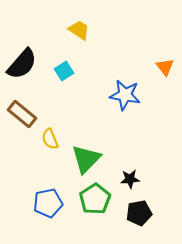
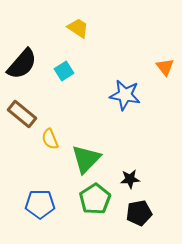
yellow trapezoid: moved 1 px left, 2 px up
blue pentagon: moved 8 px left, 1 px down; rotated 12 degrees clockwise
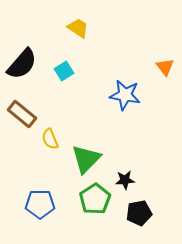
black star: moved 5 px left, 1 px down
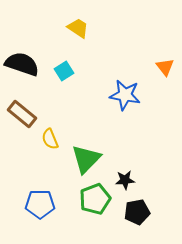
black semicircle: rotated 112 degrees counterclockwise
green pentagon: rotated 12 degrees clockwise
black pentagon: moved 2 px left, 1 px up
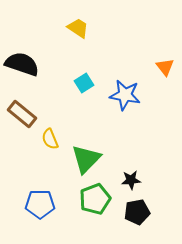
cyan square: moved 20 px right, 12 px down
black star: moved 6 px right
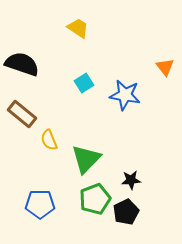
yellow semicircle: moved 1 px left, 1 px down
black pentagon: moved 11 px left; rotated 15 degrees counterclockwise
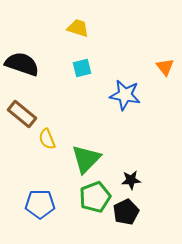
yellow trapezoid: rotated 15 degrees counterclockwise
cyan square: moved 2 px left, 15 px up; rotated 18 degrees clockwise
yellow semicircle: moved 2 px left, 1 px up
green pentagon: moved 2 px up
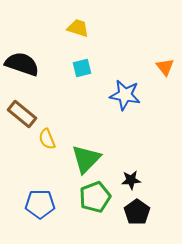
black pentagon: moved 11 px right; rotated 10 degrees counterclockwise
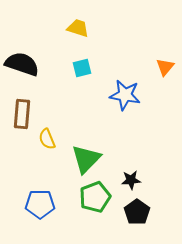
orange triangle: rotated 18 degrees clockwise
brown rectangle: rotated 56 degrees clockwise
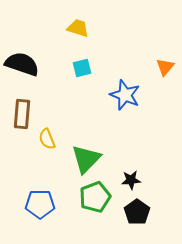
blue star: rotated 12 degrees clockwise
